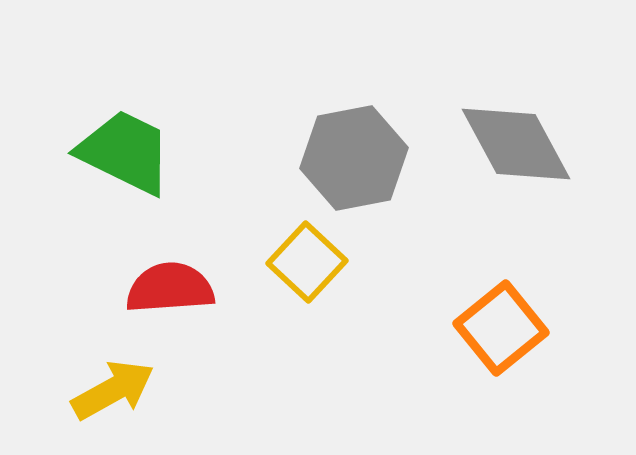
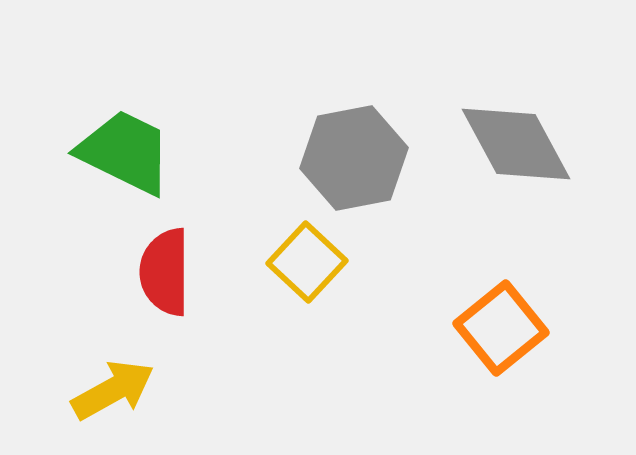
red semicircle: moved 5 px left, 16 px up; rotated 86 degrees counterclockwise
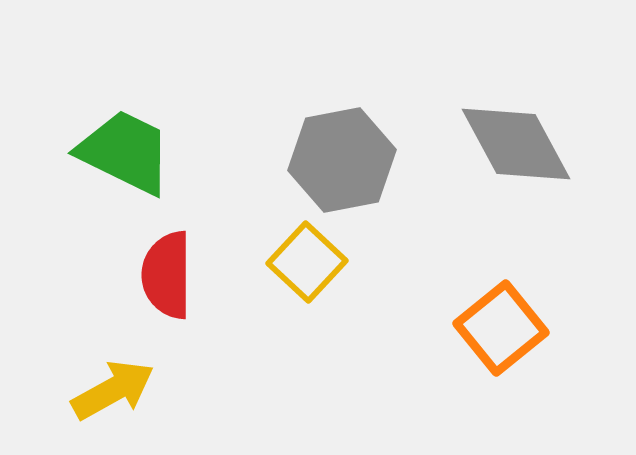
gray hexagon: moved 12 px left, 2 px down
red semicircle: moved 2 px right, 3 px down
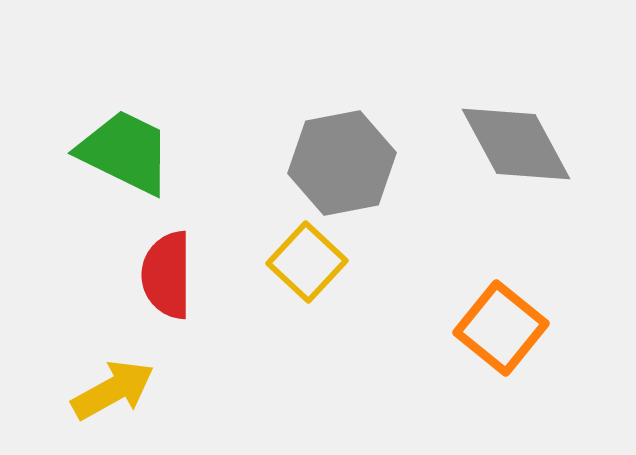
gray hexagon: moved 3 px down
orange square: rotated 12 degrees counterclockwise
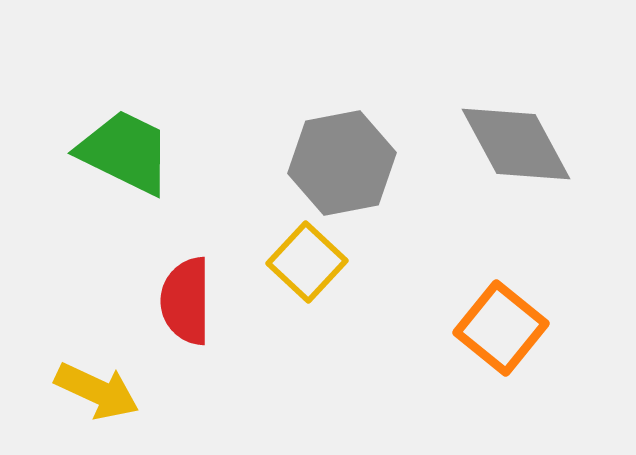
red semicircle: moved 19 px right, 26 px down
yellow arrow: moved 16 px left, 1 px down; rotated 54 degrees clockwise
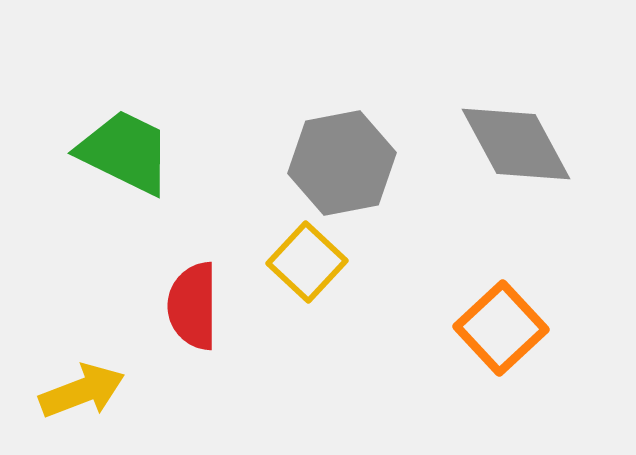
red semicircle: moved 7 px right, 5 px down
orange square: rotated 8 degrees clockwise
yellow arrow: moved 15 px left; rotated 46 degrees counterclockwise
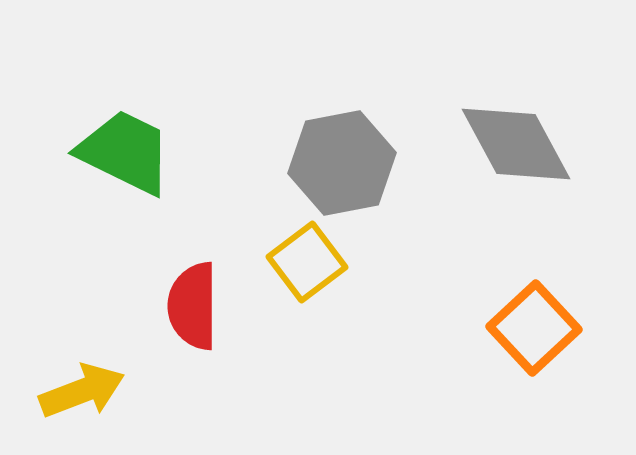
yellow square: rotated 10 degrees clockwise
orange square: moved 33 px right
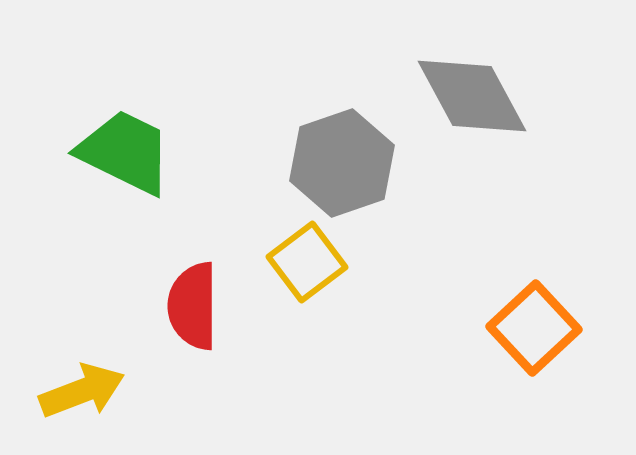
gray diamond: moved 44 px left, 48 px up
gray hexagon: rotated 8 degrees counterclockwise
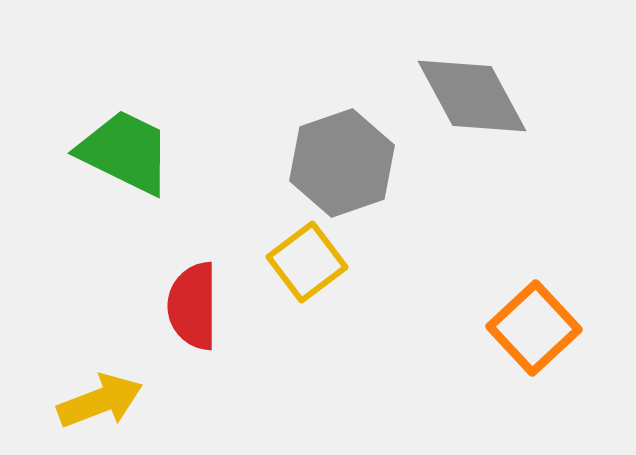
yellow arrow: moved 18 px right, 10 px down
